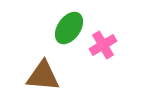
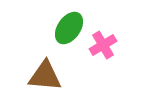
brown triangle: moved 2 px right
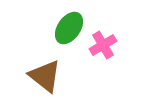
brown triangle: rotated 33 degrees clockwise
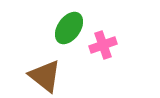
pink cross: rotated 12 degrees clockwise
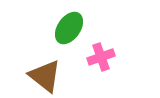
pink cross: moved 2 px left, 12 px down
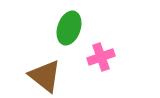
green ellipse: rotated 16 degrees counterclockwise
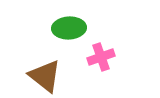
green ellipse: rotated 68 degrees clockwise
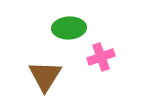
brown triangle: rotated 24 degrees clockwise
